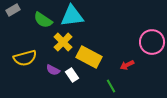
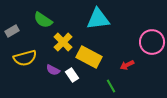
gray rectangle: moved 1 px left, 21 px down
cyan triangle: moved 26 px right, 3 px down
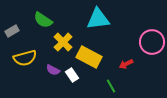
red arrow: moved 1 px left, 1 px up
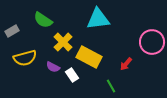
red arrow: rotated 24 degrees counterclockwise
purple semicircle: moved 3 px up
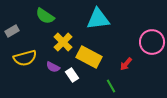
green semicircle: moved 2 px right, 4 px up
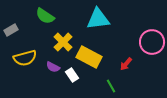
gray rectangle: moved 1 px left, 1 px up
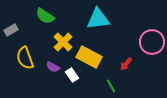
yellow semicircle: rotated 85 degrees clockwise
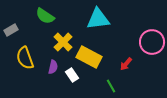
purple semicircle: rotated 104 degrees counterclockwise
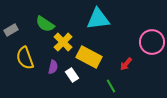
green semicircle: moved 8 px down
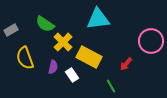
pink circle: moved 1 px left, 1 px up
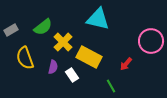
cyan triangle: rotated 20 degrees clockwise
green semicircle: moved 2 px left, 3 px down; rotated 72 degrees counterclockwise
